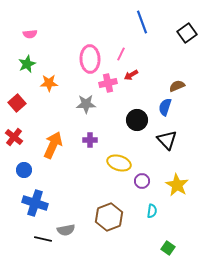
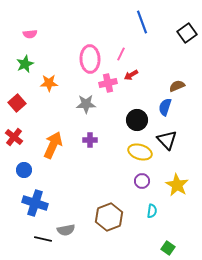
green star: moved 2 px left
yellow ellipse: moved 21 px right, 11 px up
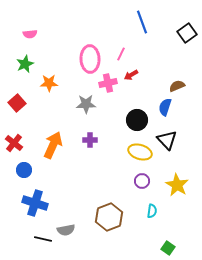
red cross: moved 6 px down
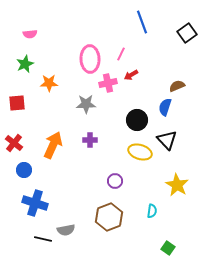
red square: rotated 36 degrees clockwise
purple circle: moved 27 px left
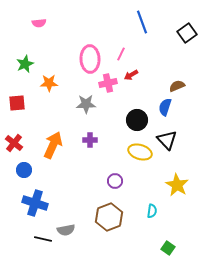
pink semicircle: moved 9 px right, 11 px up
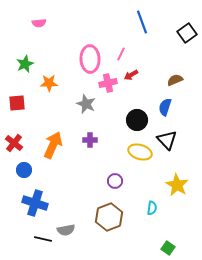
brown semicircle: moved 2 px left, 6 px up
gray star: rotated 24 degrees clockwise
cyan semicircle: moved 3 px up
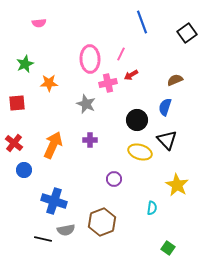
purple circle: moved 1 px left, 2 px up
blue cross: moved 19 px right, 2 px up
brown hexagon: moved 7 px left, 5 px down
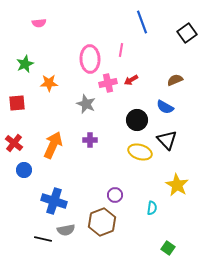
pink line: moved 4 px up; rotated 16 degrees counterclockwise
red arrow: moved 5 px down
blue semicircle: rotated 78 degrees counterclockwise
purple circle: moved 1 px right, 16 px down
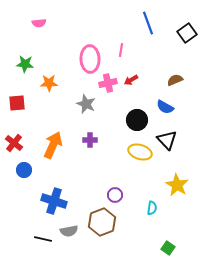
blue line: moved 6 px right, 1 px down
green star: rotated 30 degrees clockwise
gray semicircle: moved 3 px right, 1 px down
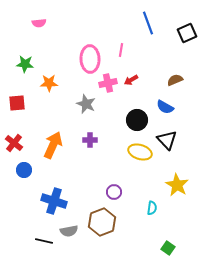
black square: rotated 12 degrees clockwise
purple circle: moved 1 px left, 3 px up
black line: moved 1 px right, 2 px down
